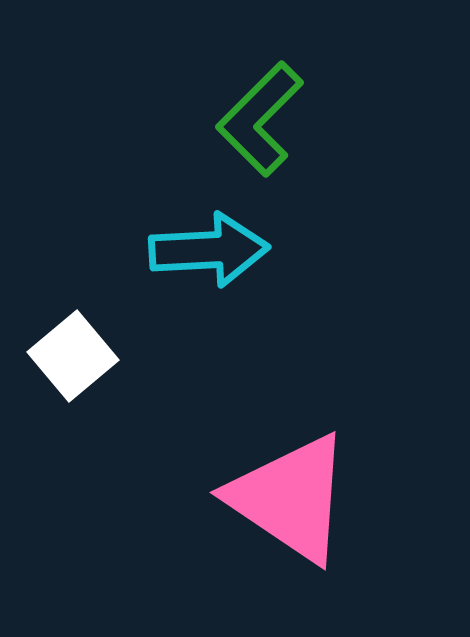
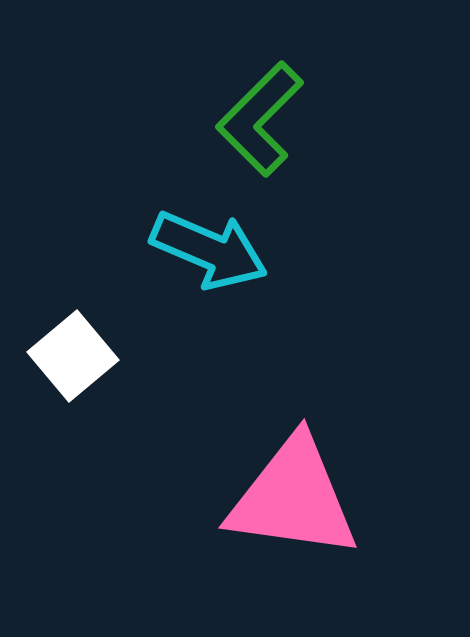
cyan arrow: rotated 26 degrees clockwise
pink triangle: moved 3 px right; rotated 26 degrees counterclockwise
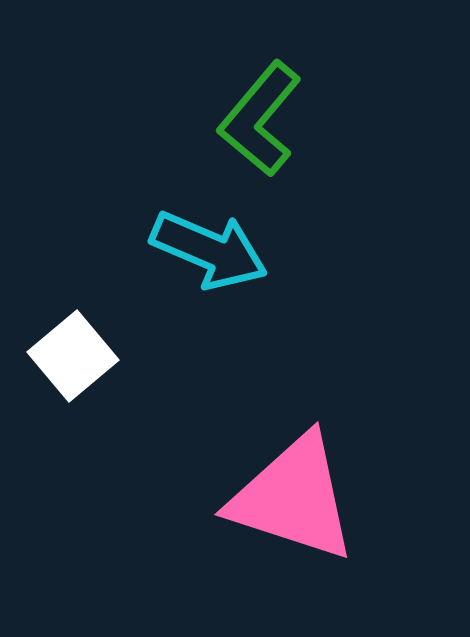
green L-shape: rotated 5 degrees counterclockwise
pink triangle: rotated 10 degrees clockwise
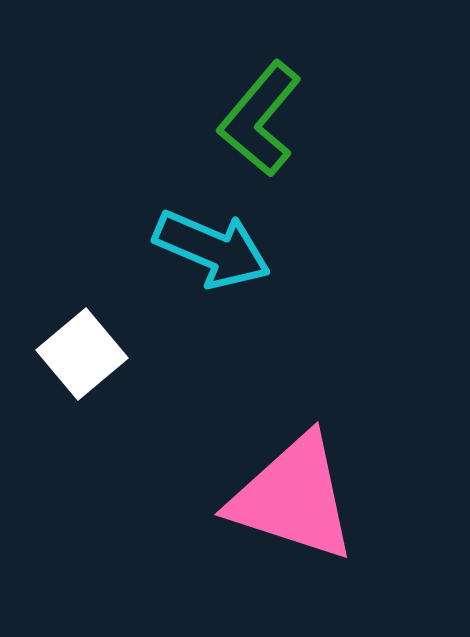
cyan arrow: moved 3 px right, 1 px up
white square: moved 9 px right, 2 px up
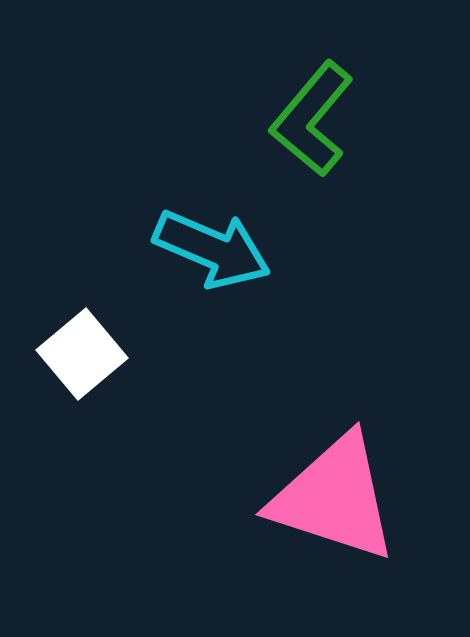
green L-shape: moved 52 px right
pink triangle: moved 41 px right
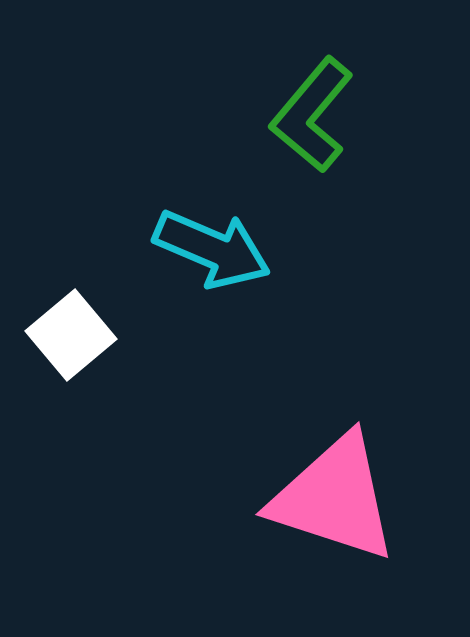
green L-shape: moved 4 px up
white square: moved 11 px left, 19 px up
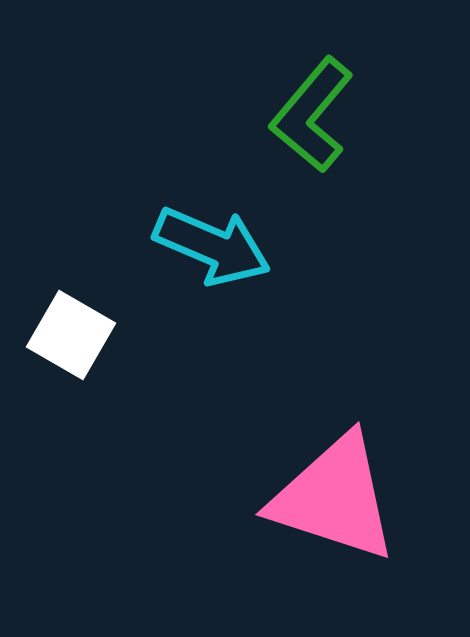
cyan arrow: moved 3 px up
white square: rotated 20 degrees counterclockwise
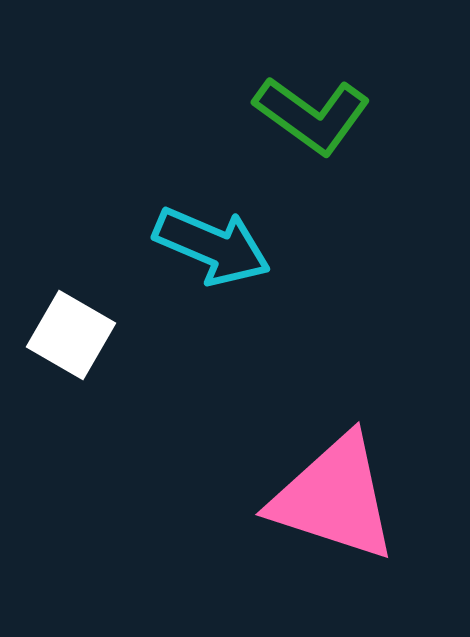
green L-shape: rotated 94 degrees counterclockwise
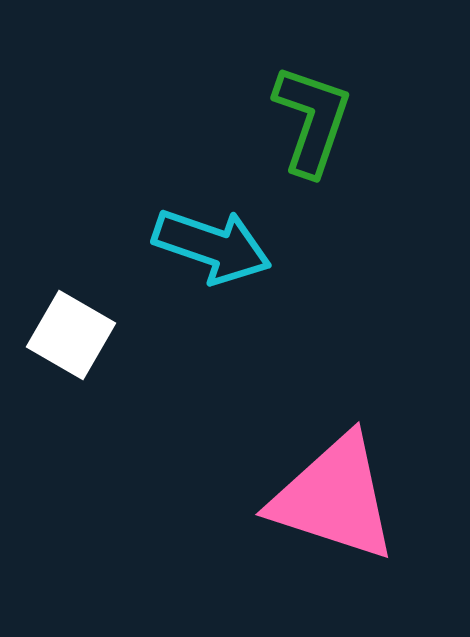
green L-shape: moved 5 px down; rotated 107 degrees counterclockwise
cyan arrow: rotated 4 degrees counterclockwise
